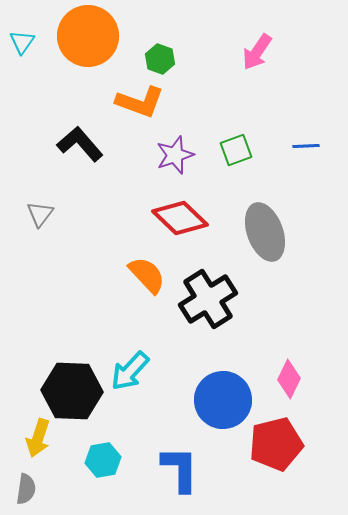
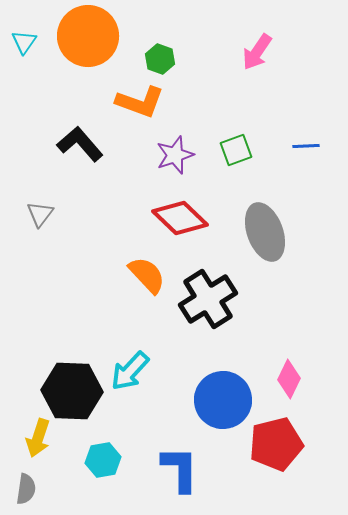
cyan triangle: moved 2 px right
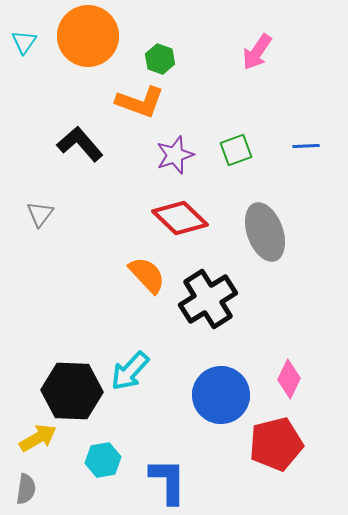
blue circle: moved 2 px left, 5 px up
yellow arrow: rotated 138 degrees counterclockwise
blue L-shape: moved 12 px left, 12 px down
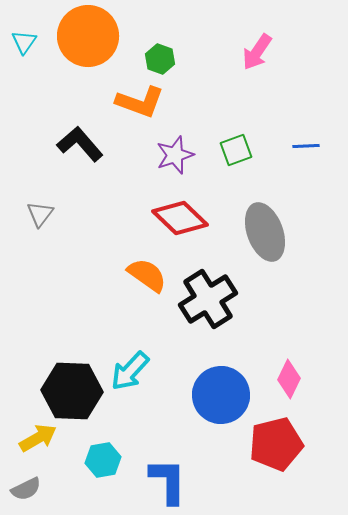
orange semicircle: rotated 12 degrees counterclockwise
gray semicircle: rotated 56 degrees clockwise
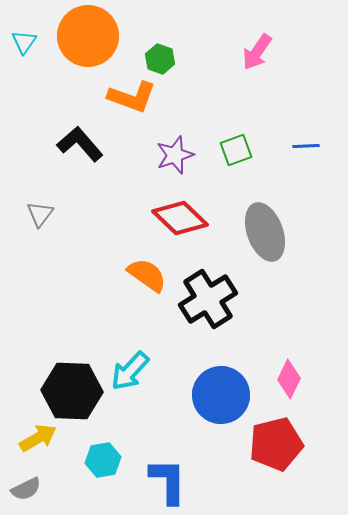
orange L-shape: moved 8 px left, 5 px up
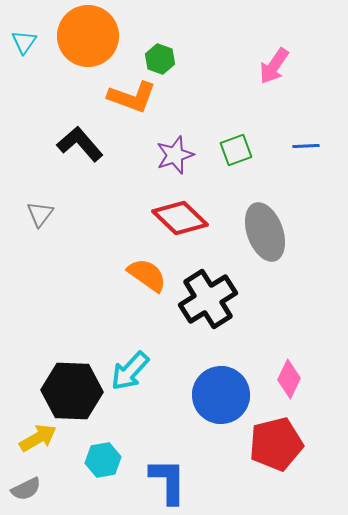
pink arrow: moved 17 px right, 14 px down
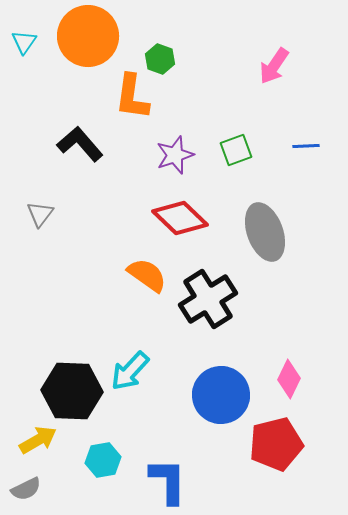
orange L-shape: rotated 78 degrees clockwise
yellow arrow: moved 2 px down
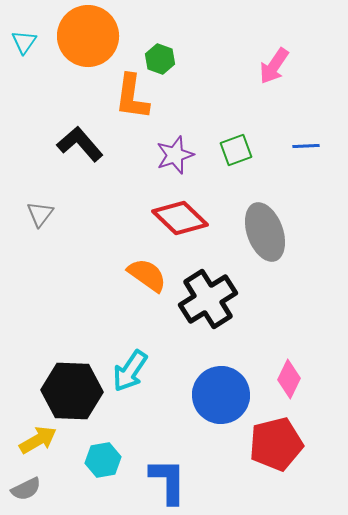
cyan arrow: rotated 9 degrees counterclockwise
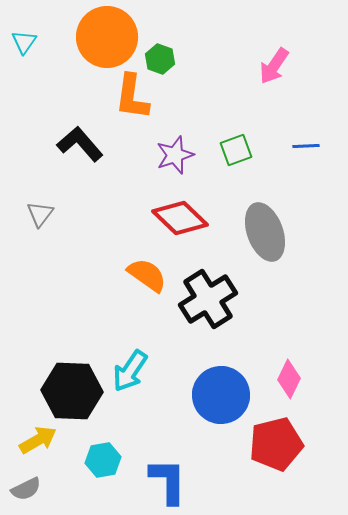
orange circle: moved 19 px right, 1 px down
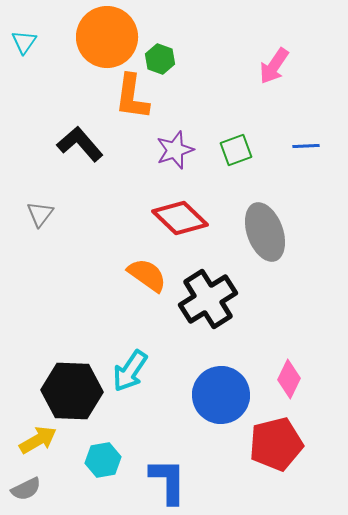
purple star: moved 5 px up
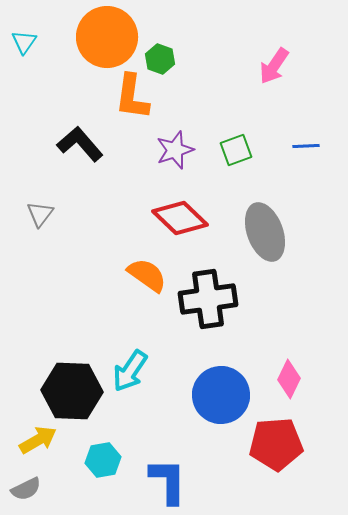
black cross: rotated 24 degrees clockwise
red pentagon: rotated 10 degrees clockwise
